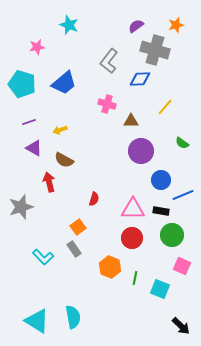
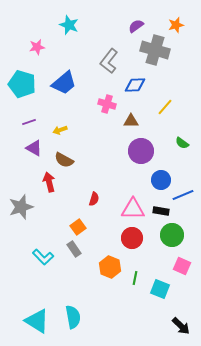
blue diamond: moved 5 px left, 6 px down
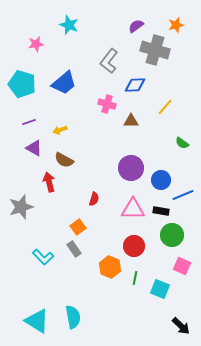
pink star: moved 1 px left, 3 px up
purple circle: moved 10 px left, 17 px down
red circle: moved 2 px right, 8 px down
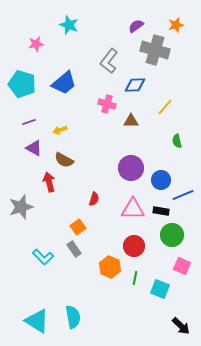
green semicircle: moved 5 px left, 2 px up; rotated 40 degrees clockwise
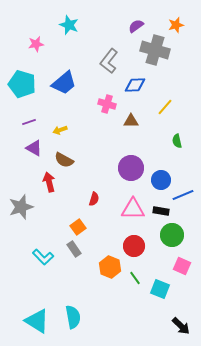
green line: rotated 48 degrees counterclockwise
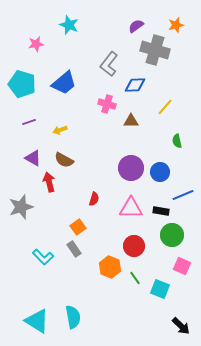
gray L-shape: moved 3 px down
purple triangle: moved 1 px left, 10 px down
blue circle: moved 1 px left, 8 px up
pink triangle: moved 2 px left, 1 px up
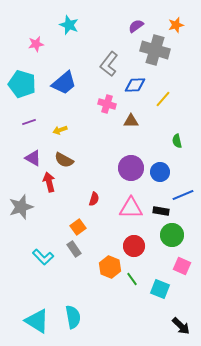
yellow line: moved 2 px left, 8 px up
green line: moved 3 px left, 1 px down
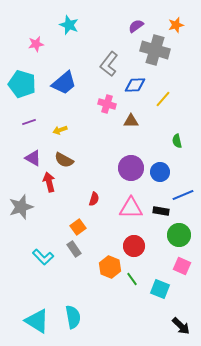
green circle: moved 7 px right
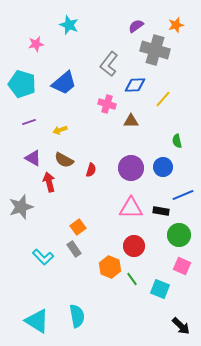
blue circle: moved 3 px right, 5 px up
red semicircle: moved 3 px left, 29 px up
cyan semicircle: moved 4 px right, 1 px up
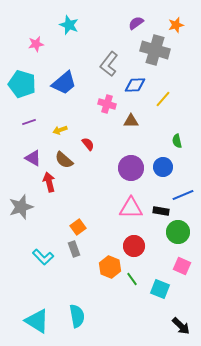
purple semicircle: moved 3 px up
brown semicircle: rotated 12 degrees clockwise
red semicircle: moved 3 px left, 26 px up; rotated 56 degrees counterclockwise
green circle: moved 1 px left, 3 px up
gray rectangle: rotated 14 degrees clockwise
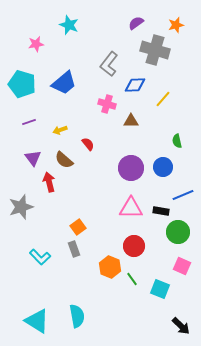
purple triangle: rotated 24 degrees clockwise
cyan L-shape: moved 3 px left
